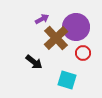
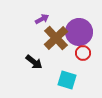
purple circle: moved 3 px right, 5 px down
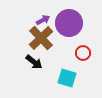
purple arrow: moved 1 px right, 1 px down
purple circle: moved 10 px left, 9 px up
brown cross: moved 15 px left
cyan square: moved 2 px up
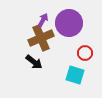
purple arrow: rotated 32 degrees counterclockwise
brown cross: rotated 20 degrees clockwise
red circle: moved 2 px right
cyan square: moved 8 px right, 3 px up
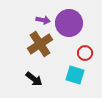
purple arrow: rotated 72 degrees clockwise
brown cross: moved 1 px left, 6 px down; rotated 10 degrees counterclockwise
black arrow: moved 17 px down
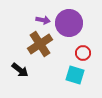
red circle: moved 2 px left
black arrow: moved 14 px left, 9 px up
